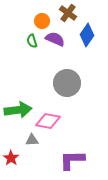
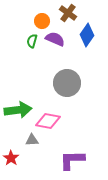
green semicircle: rotated 32 degrees clockwise
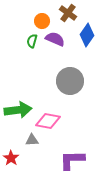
gray circle: moved 3 px right, 2 px up
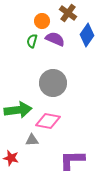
gray circle: moved 17 px left, 2 px down
red star: rotated 21 degrees counterclockwise
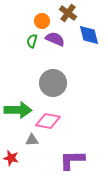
blue diamond: moved 2 px right; rotated 50 degrees counterclockwise
green arrow: rotated 8 degrees clockwise
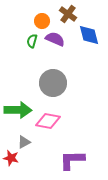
brown cross: moved 1 px down
gray triangle: moved 8 px left, 2 px down; rotated 24 degrees counterclockwise
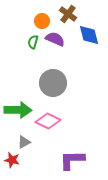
green semicircle: moved 1 px right, 1 px down
pink diamond: rotated 15 degrees clockwise
red star: moved 1 px right, 2 px down
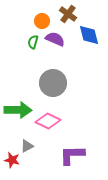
gray triangle: moved 3 px right, 4 px down
purple L-shape: moved 5 px up
